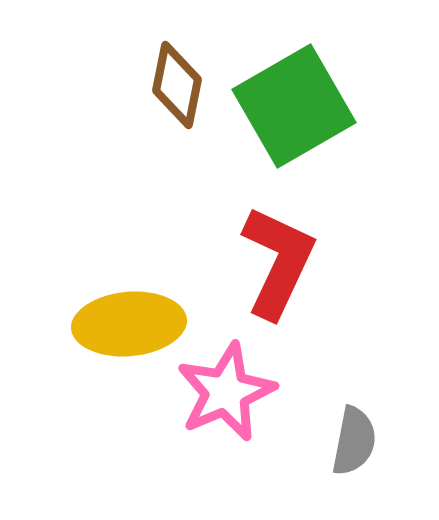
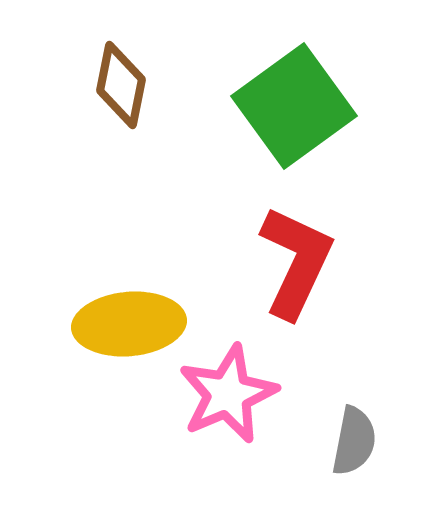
brown diamond: moved 56 px left
green square: rotated 6 degrees counterclockwise
red L-shape: moved 18 px right
pink star: moved 2 px right, 2 px down
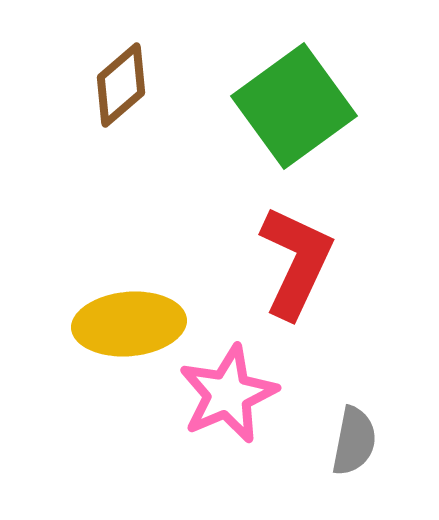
brown diamond: rotated 38 degrees clockwise
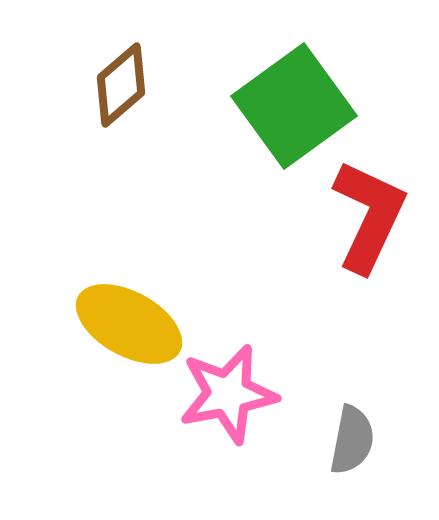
red L-shape: moved 73 px right, 46 px up
yellow ellipse: rotated 34 degrees clockwise
pink star: rotated 12 degrees clockwise
gray semicircle: moved 2 px left, 1 px up
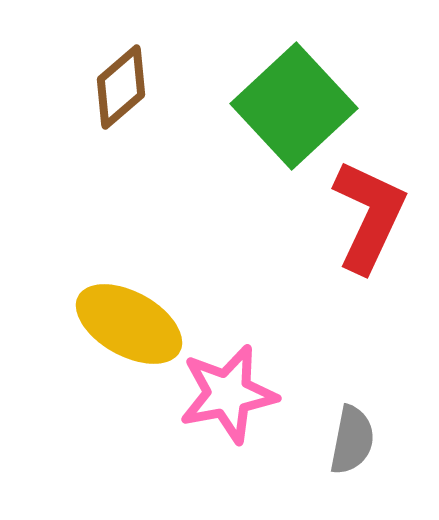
brown diamond: moved 2 px down
green square: rotated 7 degrees counterclockwise
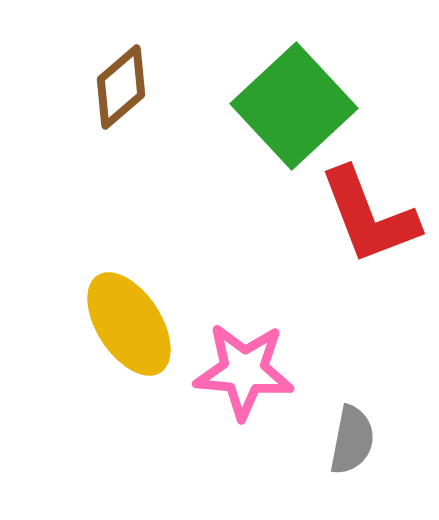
red L-shape: rotated 134 degrees clockwise
yellow ellipse: rotated 28 degrees clockwise
pink star: moved 16 px right, 23 px up; rotated 16 degrees clockwise
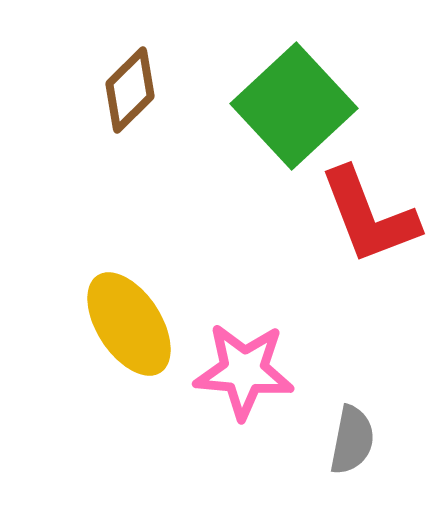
brown diamond: moved 9 px right, 3 px down; rotated 4 degrees counterclockwise
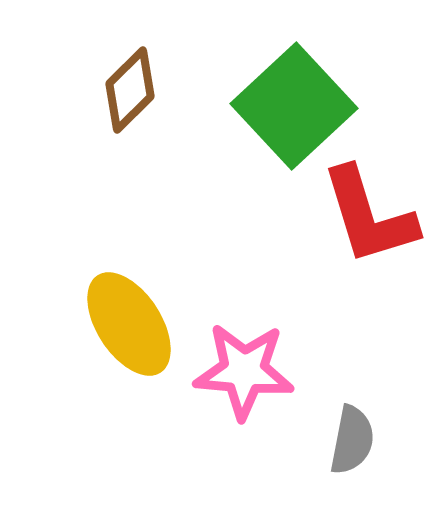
red L-shape: rotated 4 degrees clockwise
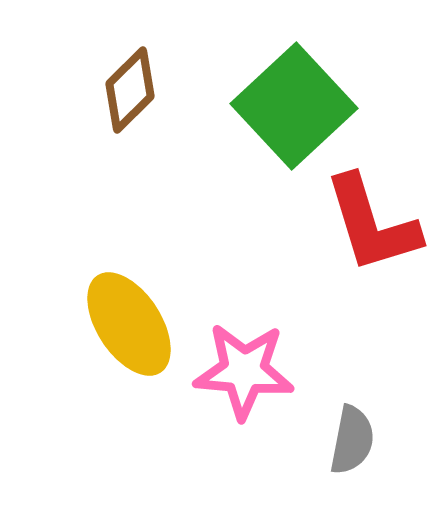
red L-shape: moved 3 px right, 8 px down
